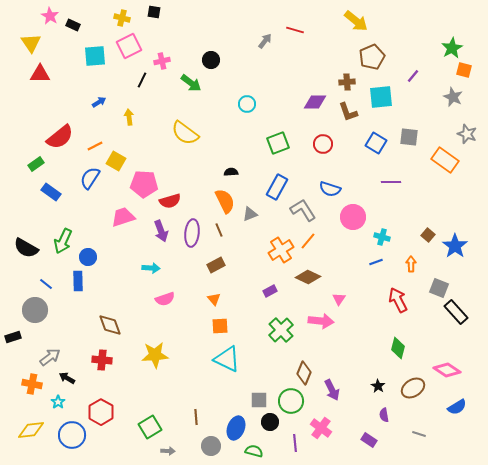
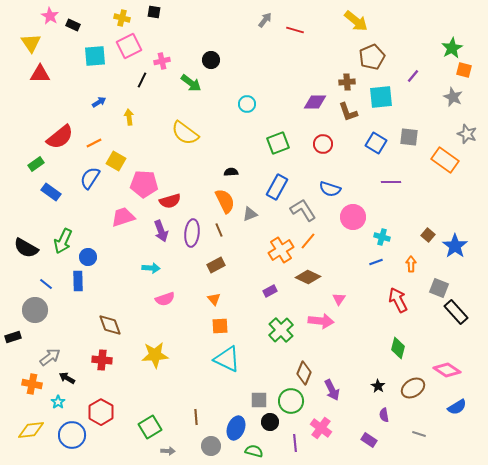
gray arrow at (265, 41): moved 21 px up
orange line at (95, 146): moved 1 px left, 3 px up
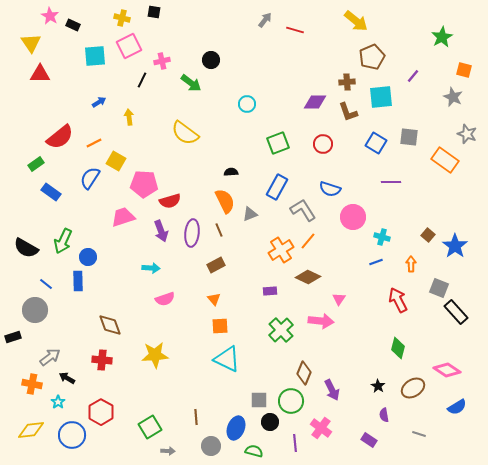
green star at (452, 48): moved 10 px left, 11 px up
purple rectangle at (270, 291): rotated 24 degrees clockwise
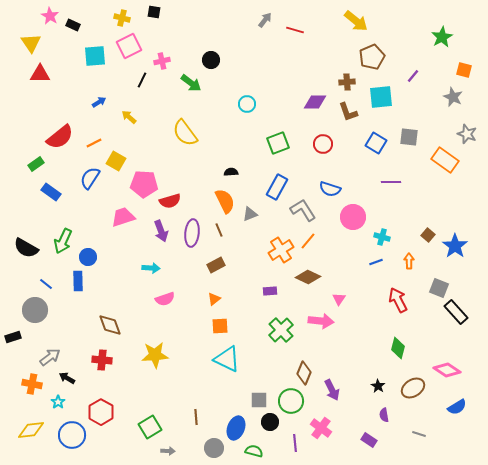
yellow arrow at (129, 117): rotated 42 degrees counterclockwise
yellow semicircle at (185, 133): rotated 16 degrees clockwise
orange arrow at (411, 264): moved 2 px left, 3 px up
orange triangle at (214, 299): rotated 32 degrees clockwise
gray circle at (211, 446): moved 3 px right, 2 px down
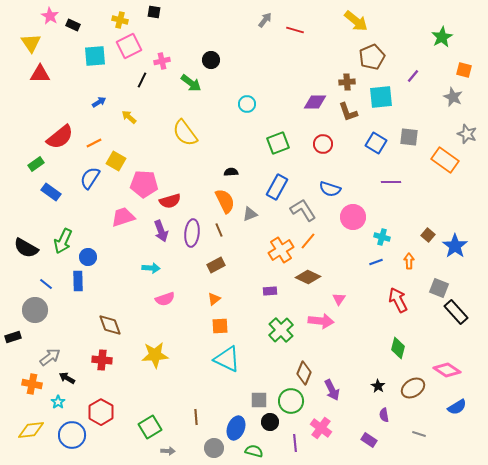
yellow cross at (122, 18): moved 2 px left, 2 px down
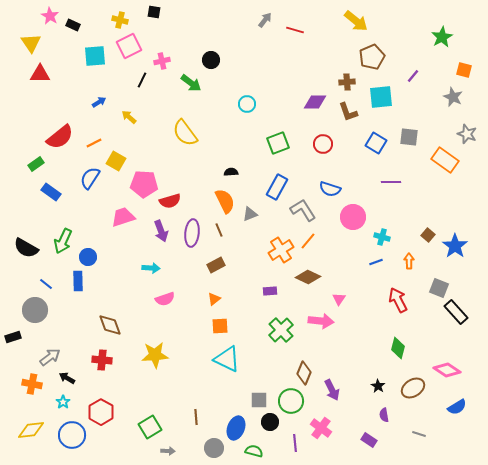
cyan star at (58, 402): moved 5 px right
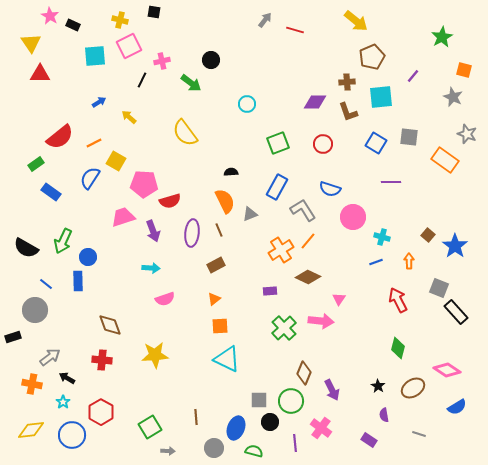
purple arrow at (161, 231): moved 8 px left
green cross at (281, 330): moved 3 px right, 2 px up
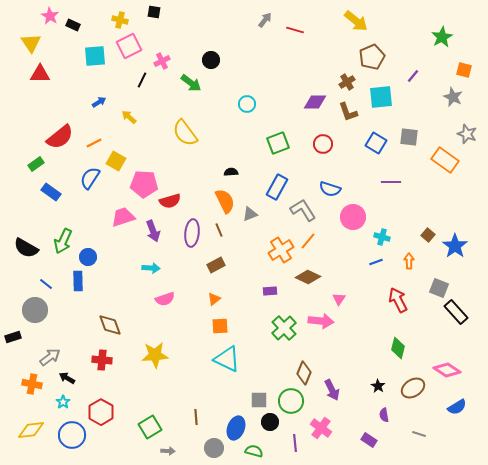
pink cross at (162, 61): rotated 14 degrees counterclockwise
brown cross at (347, 82): rotated 28 degrees counterclockwise
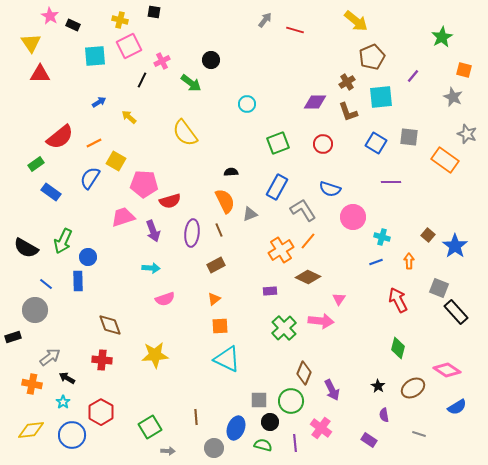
green semicircle at (254, 451): moved 9 px right, 6 px up
